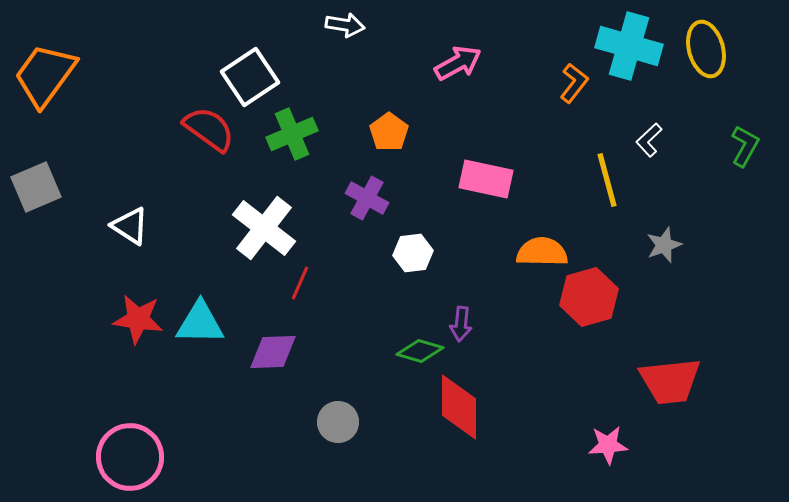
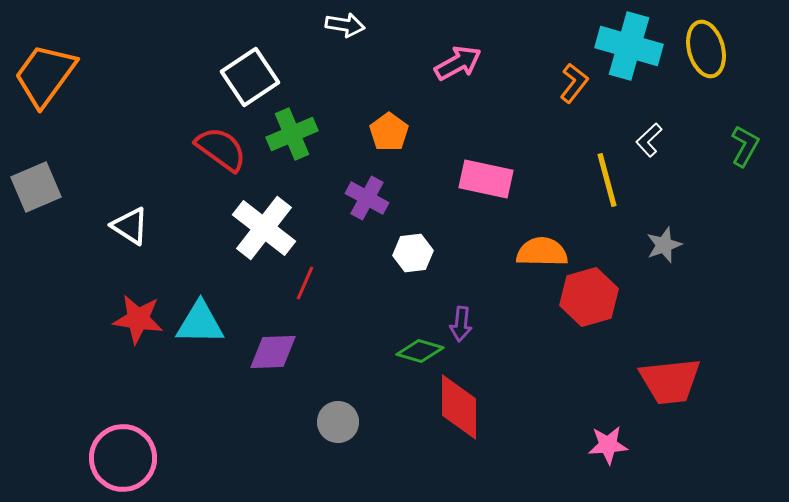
red semicircle: moved 12 px right, 20 px down
red line: moved 5 px right
pink circle: moved 7 px left, 1 px down
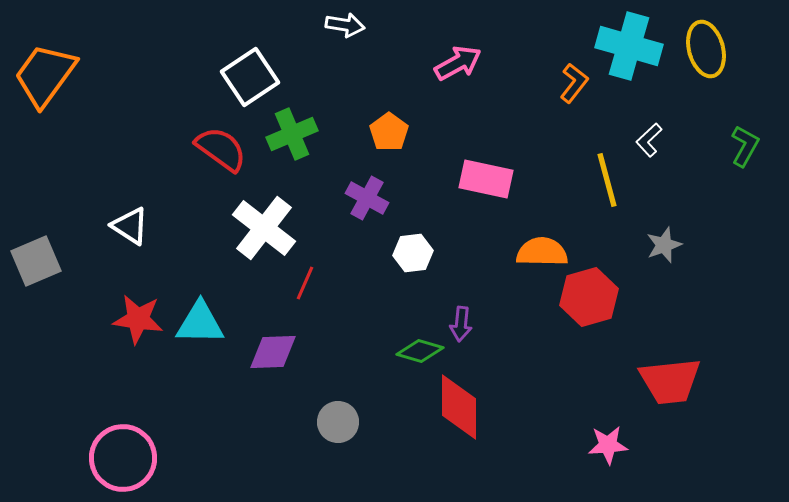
gray square: moved 74 px down
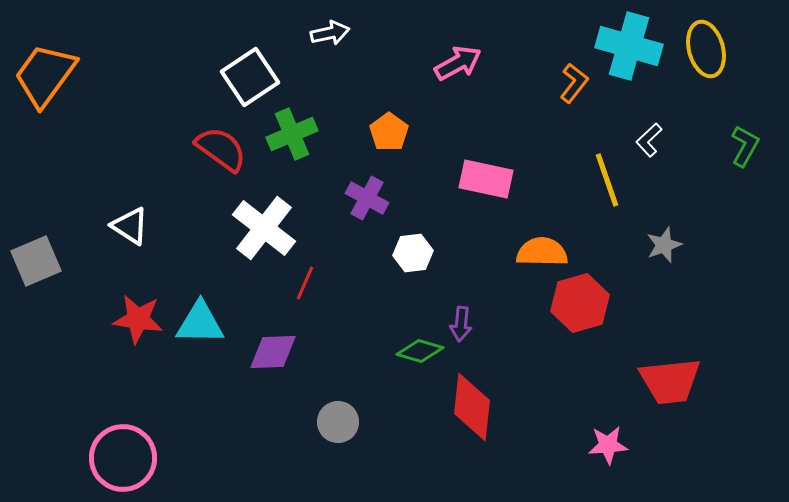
white arrow: moved 15 px left, 8 px down; rotated 21 degrees counterclockwise
yellow line: rotated 4 degrees counterclockwise
red hexagon: moved 9 px left, 6 px down
red diamond: moved 13 px right; rotated 6 degrees clockwise
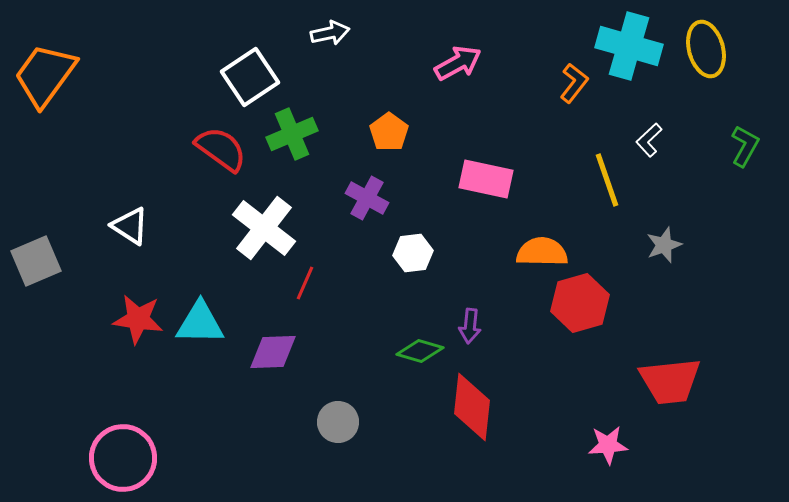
purple arrow: moved 9 px right, 2 px down
